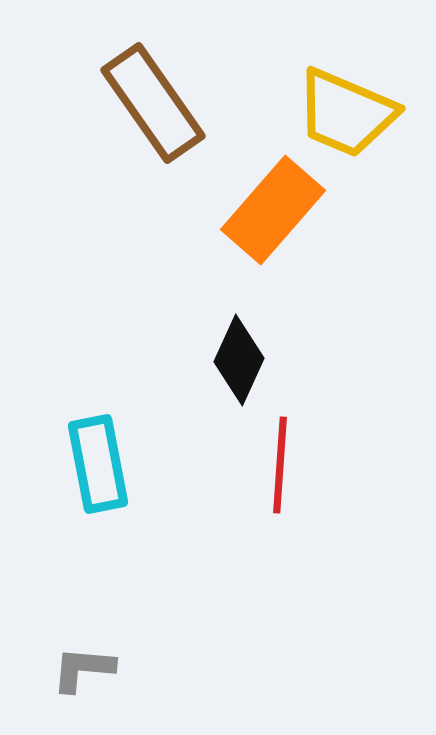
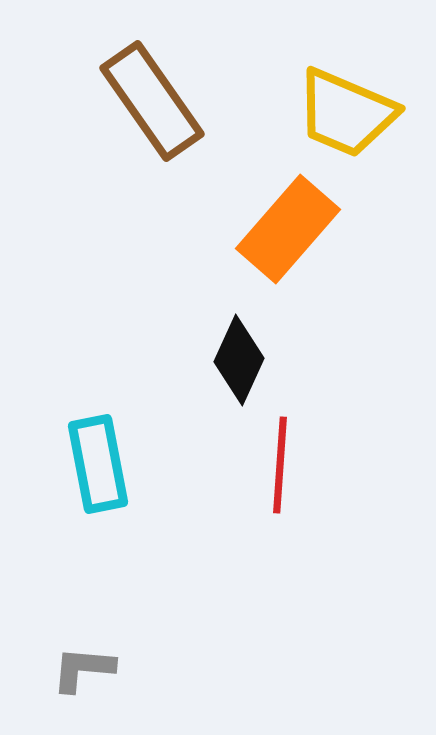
brown rectangle: moved 1 px left, 2 px up
orange rectangle: moved 15 px right, 19 px down
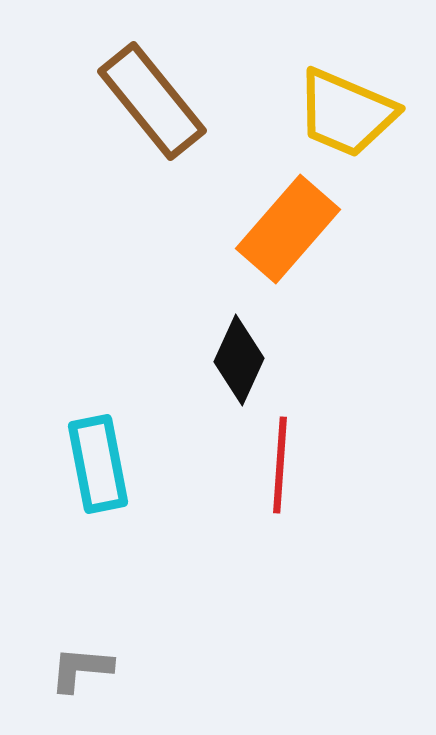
brown rectangle: rotated 4 degrees counterclockwise
gray L-shape: moved 2 px left
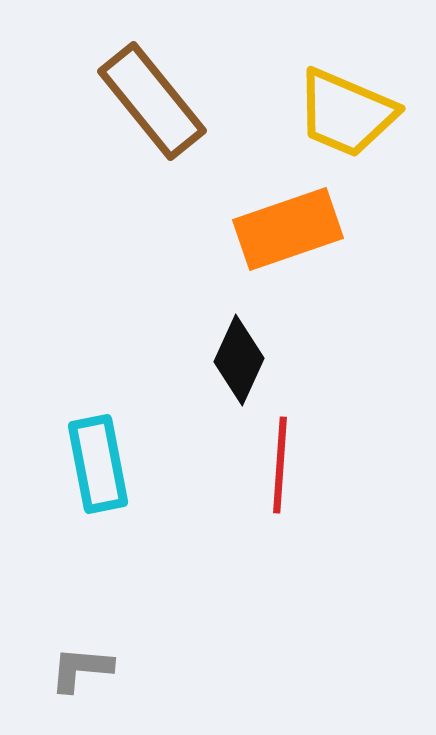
orange rectangle: rotated 30 degrees clockwise
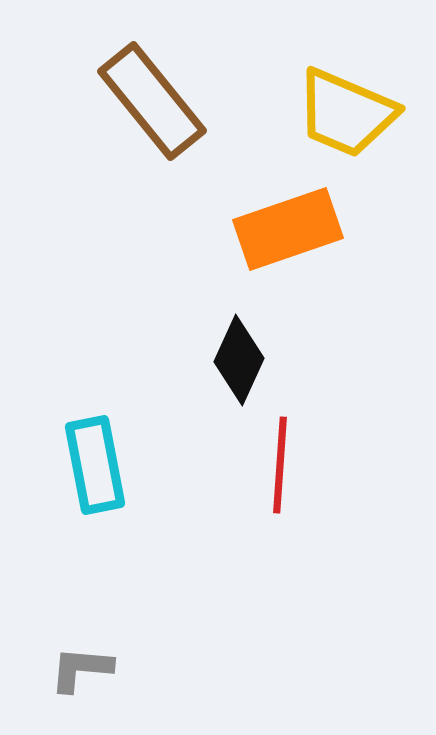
cyan rectangle: moved 3 px left, 1 px down
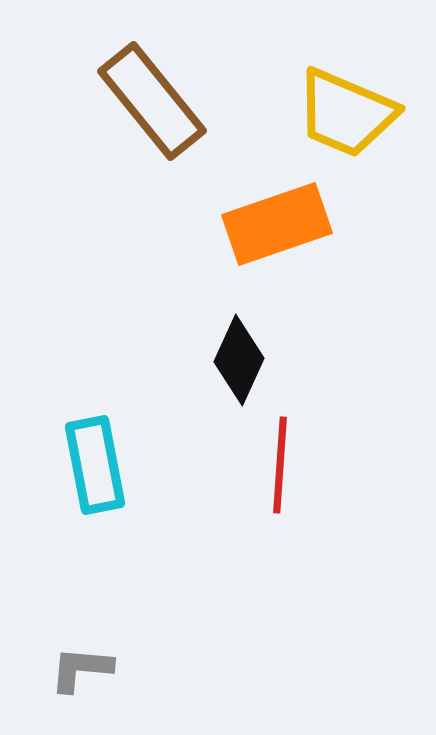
orange rectangle: moved 11 px left, 5 px up
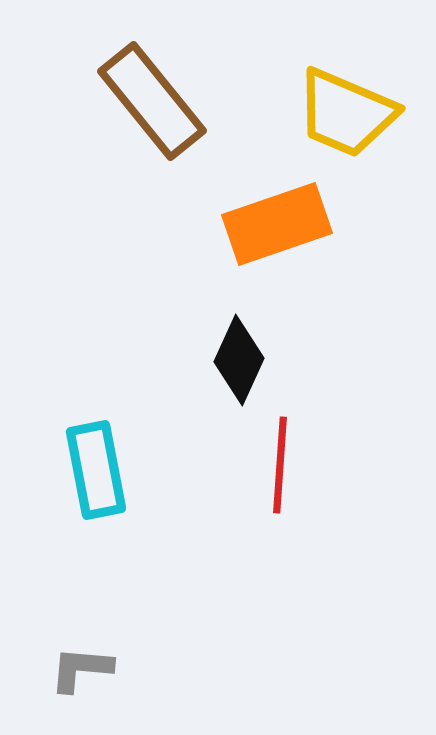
cyan rectangle: moved 1 px right, 5 px down
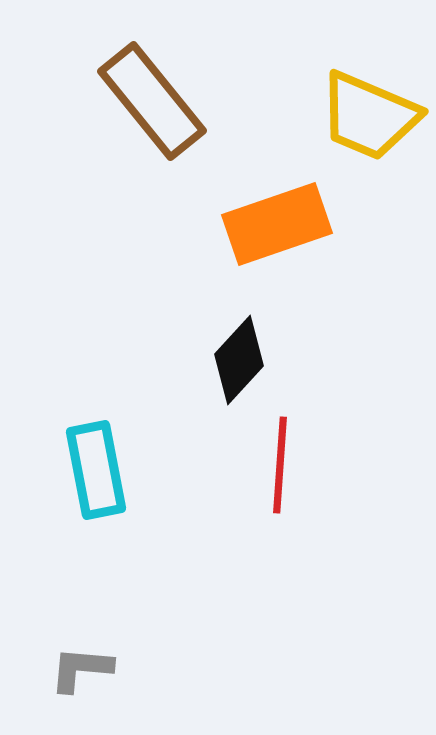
yellow trapezoid: moved 23 px right, 3 px down
black diamond: rotated 18 degrees clockwise
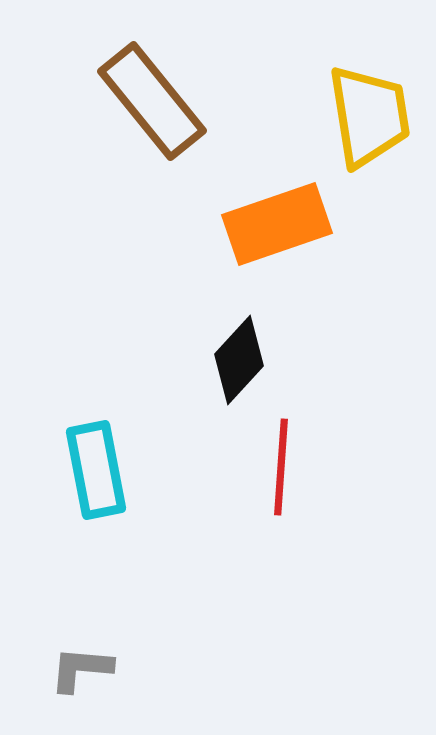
yellow trapezoid: rotated 122 degrees counterclockwise
red line: moved 1 px right, 2 px down
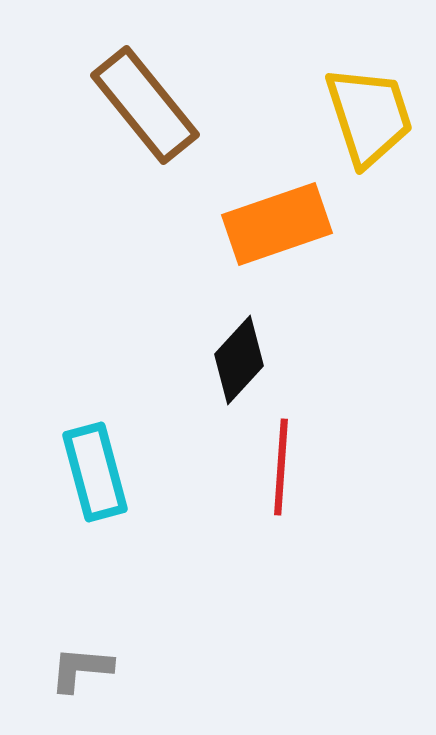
brown rectangle: moved 7 px left, 4 px down
yellow trapezoid: rotated 9 degrees counterclockwise
cyan rectangle: moved 1 px left, 2 px down; rotated 4 degrees counterclockwise
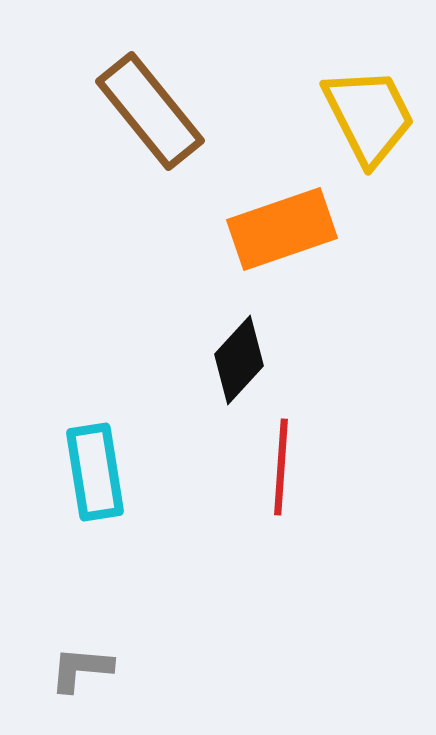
brown rectangle: moved 5 px right, 6 px down
yellow trapezoid: rotated 9 degrees counterclockwise
orange rectangle: moved 5 px right, 5 px down
cyan rectangle: rotated 6 degrees clockwise
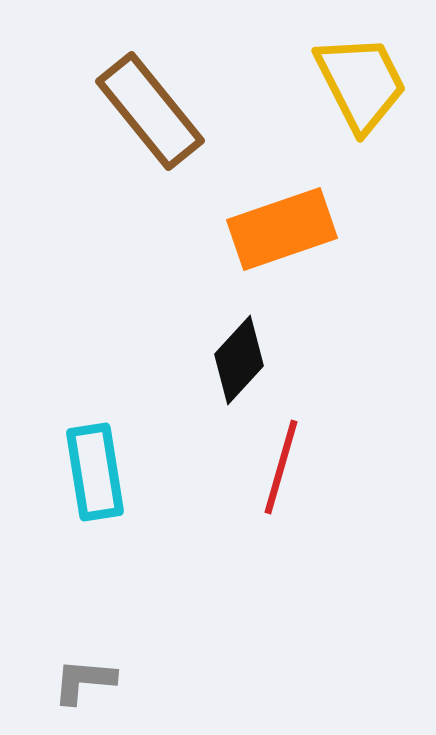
yellow trapezoid: moved 8 px left, 33 px up
red line: rotated 12 degrees clockwise
gray L-shape: moved 3 px right, 12 px down
